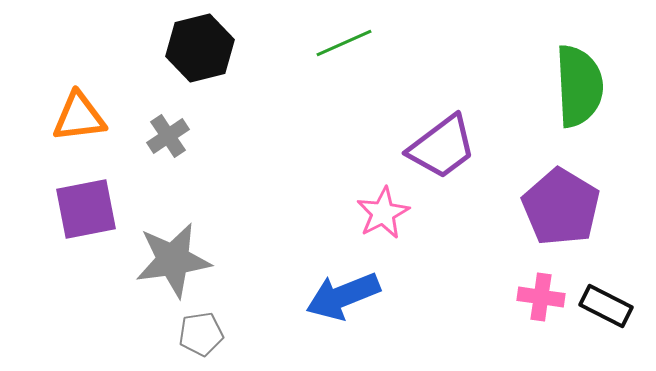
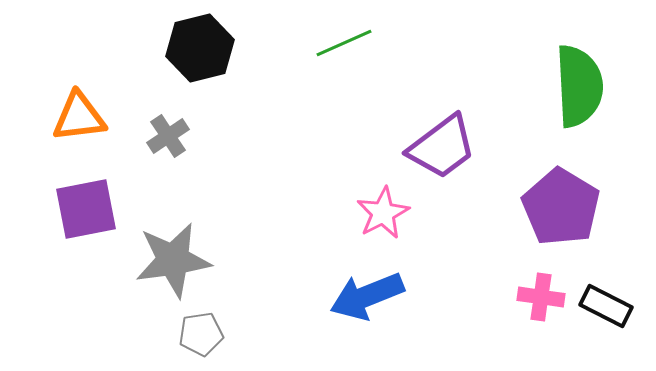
blue arrow: moved 24 px right
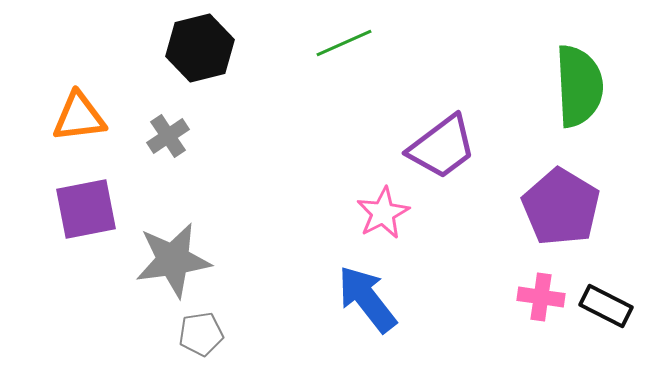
blue arrow: moved 3 px down; rotated 74 degrees clockwise
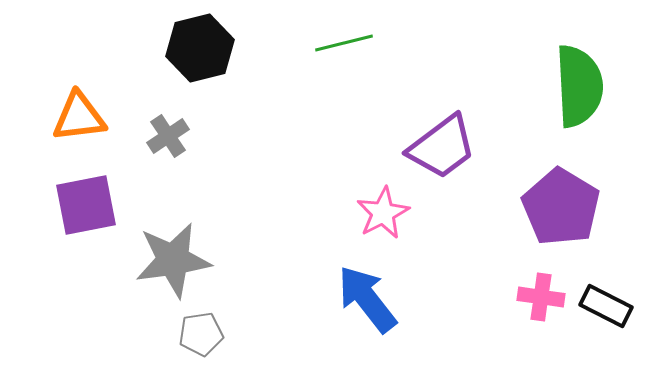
green line: rotated 10 degrees clockwise
purple square: moved 4 px up
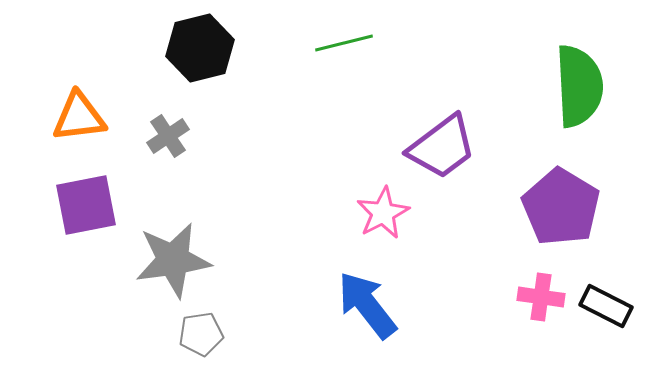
blue arrow: moved 6 px down
